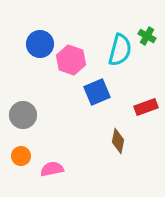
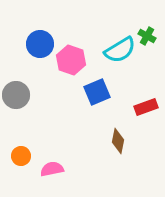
cyan semicircle: rotated 44 degrees clockwise
gray circle: moved 7 px left, 20 px up
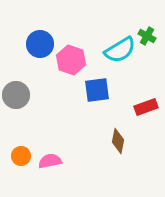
blue square: moved 2 px up; rotated 16 degrees clockwise
pink semicircle: moved 2 px left, 8 px up
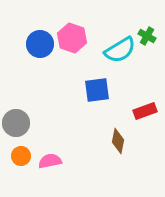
pink hexagon: moved 1 px right, 22 px up
gray circle: moved 28 px down
red rectangle: moved 1 px left, 4 px down
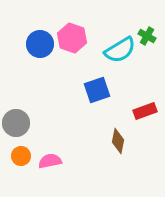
blue square: rotated 12 degrees counterclockwise
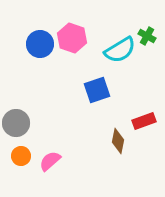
red rectangle: moved 1 px left, 10 px down
pink semicircle: rotated 30 degrees counterclockwise
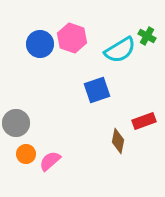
orange circle: moved 5 px right, 2 px up
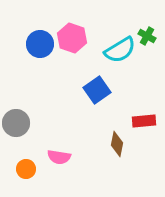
blue square: rotated 16 degrees counterclockwise
red rectangle: rotated 15 degrees clockwise
brown diamond: moved 1 px left, 3 px down
orange circle: moved 15 px down
pink semicircle: moved 9 px right, 4 px up; rotated 130 degrees counterclockwise
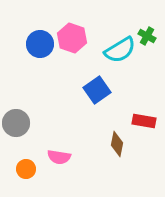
red rectangle: rotated 15 degrees clockwise
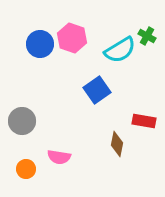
gray circle: moved 6 px right, 2 px up
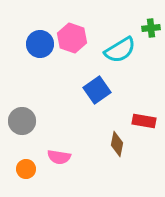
green cross: moved 4 px right, 8 px up; rotated 36 degrees counterclockwise
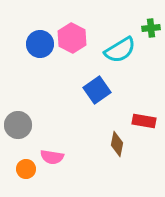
pink hexagon: rotated 8 degrees clockwise
gray circle: moved 4 px left, 4 px down
pink semicircle: moved 7 px left
